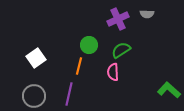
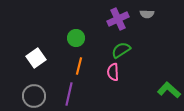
green circle: moved 13 px left, 7 px up
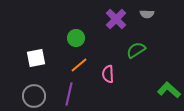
purple cross: moved 2 px left; rotated 20 degrees counterclockwise
green semicircle: moved 15 px right
white square: rotated 24 degrees clockwise
orange line: moved 1 px up; rotated 36 degrees clockwise
pink semicircle: moved 5 px left, 2 px down
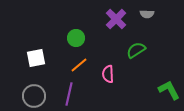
green L-shape: rotated 20 degrees clockwise
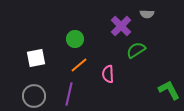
purple cross: moved 5 px right, 7 px down
green circle: moved 1 px left, 1 px down
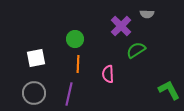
orange line: moved 1 px left, 1 px up; rotated 48 degrees counterclockwise
gray circle: moved 3 px up
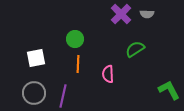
purple cross: moved 12 px up
green semicircle: moved 1 px left, 1 px up
purple line: moved 6 px left, 2 px down
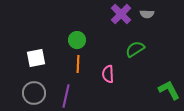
green circle: moved 2 px right, 1 px down
purple line: moved 3 px right
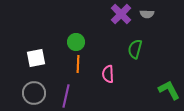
green circle: moved 1 px left, 2 px down
green semicircle: rotated 42 degrees counterclockwise
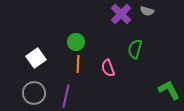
gray semicircle: moved 3 px up; rotated 16 degrees clockwise
white square: rotated 24 degrees counterclockwise
pink semicircle: moved 6 px up; rotated 18 degrees counterclockwise
